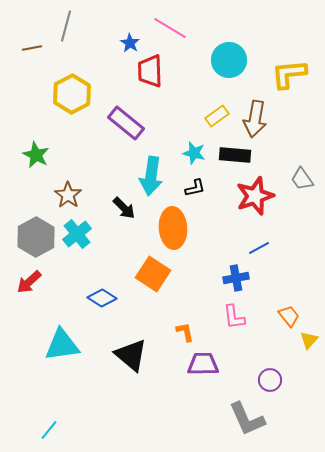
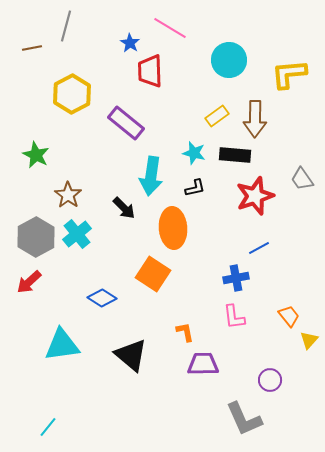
brown arrow: rotated 9 degrees counterclockwise
gray L-shape: moved 3 px left
cyan line: moved 1 px left, 3 px up
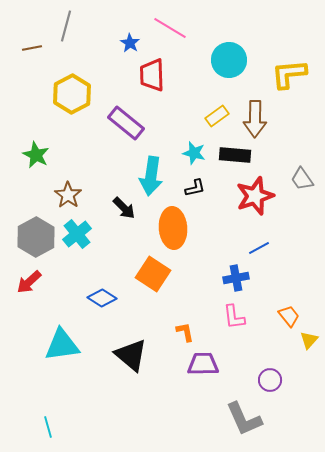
red trapezoid: moved 2 px right, 4 px down
cyan line: rotated 55 degrees counterclockwise
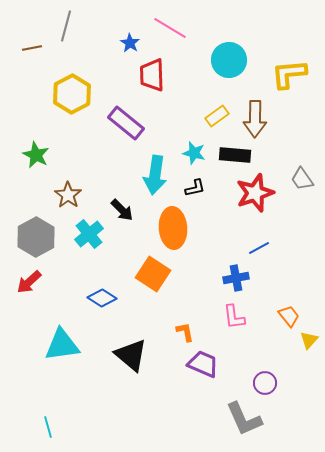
cyan arrow: moved 4 px right, 1 px up
red star: moved 3 px up
black arrow: moved 2 px left, 2 px down
cyan cross: moved 12 px right
purple trapezoid: rotated 24 degrees clockwise
purple circle: moved 5 px left, 3 px down
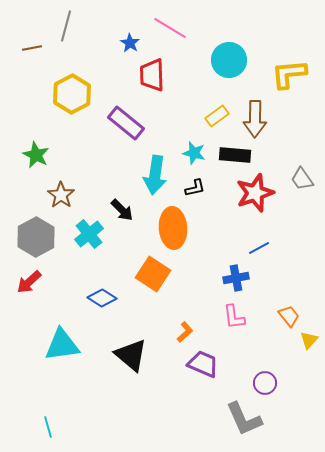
brown star: moved 7 px left
orange L-shape: rotated 60 degrees clockwise
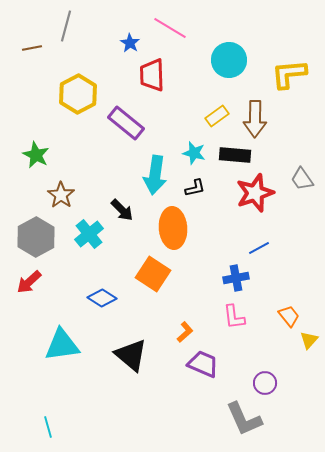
yellow hexagon: moved 6 px right
